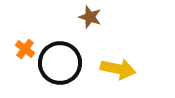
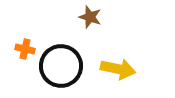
orange cross: rotated 24 degrees counterclockwise
black circle: moved 1 px right, 3 px down
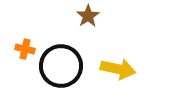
brown star: moved 2 px left, 1 px up; rotated 20 degrees clockwise
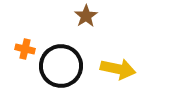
brown star: moved 2 px left
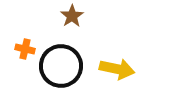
brown star: moved 14 px left
yellow arrow: moved 1 px left
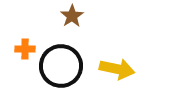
orange cross: rotated 12 degrees counterclockwise
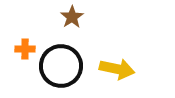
brown star: moved 1 px down
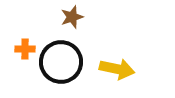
brown star: rotated 15 degrees clockwise
black circle: moved 4 px up
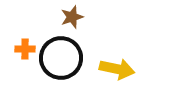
black circle: moved 4 px up
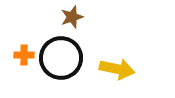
orange cross: moved 1 px left, 6 px down
